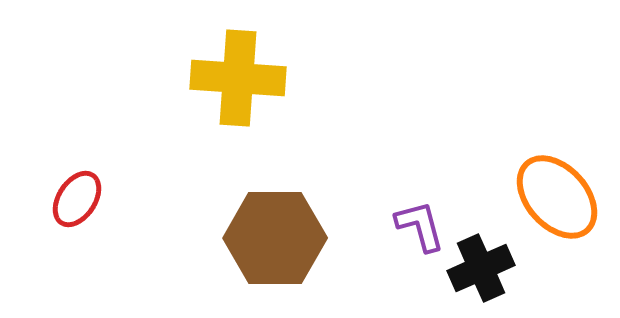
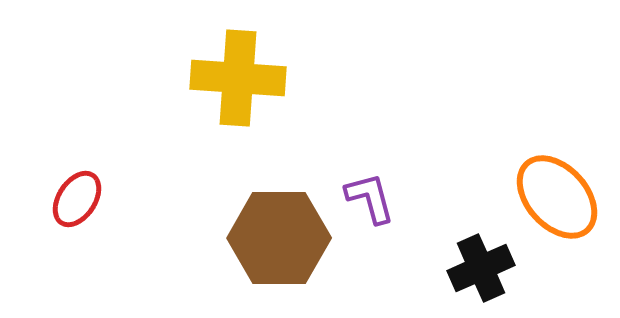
purple L-shape: moved 50 px left, 28 px up
brown hexagon: moved 4 px right
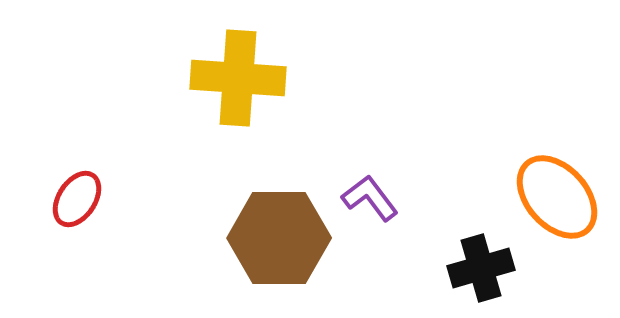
purple L-shape: rotated 22 degrees counterclockwise
black cross: rotated 8 degrees clockwise
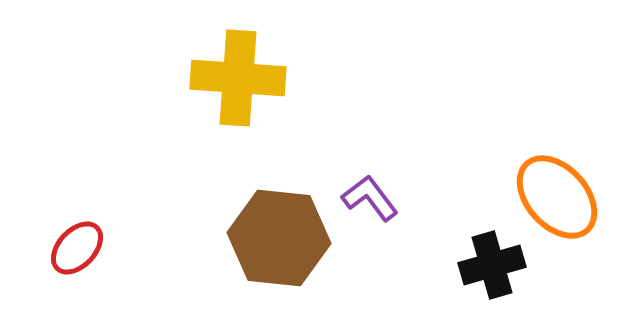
red ellipse: moved 49 px down; rotated 10 degrees clockwise
brown hexagon: rotated 6 degrees clockwise
black cross: moved 11 px right, 3 px up
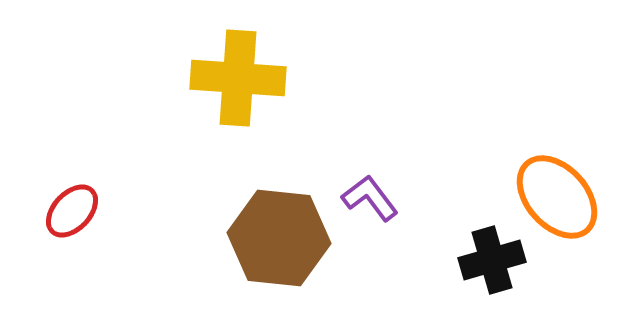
red ellipse: moved 5 px left, 37 px up
black cross: moved 5 px up
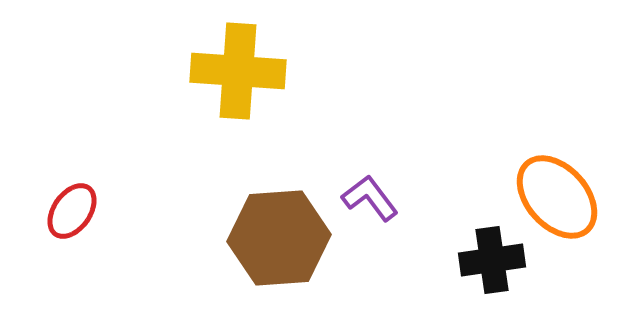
yellow cross: moved 7 px up
red ellipse: rotated 8 degrees counterclockwise
brown hexagon: rotated 10 degrees counterclockwise
black cross: rotated 8 degrees clockwise
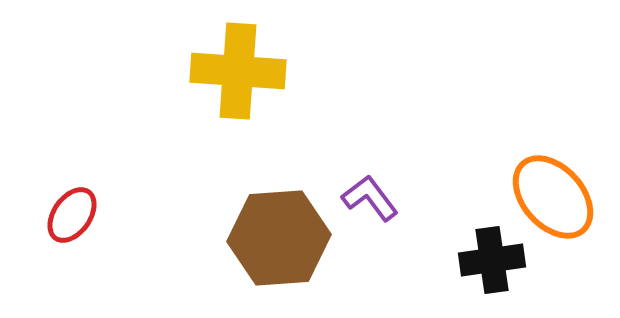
orange ellipse: moved 4 px left
red ellipse: moved 4 px down
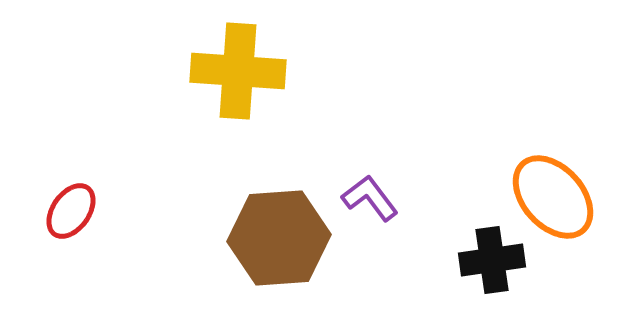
red ellipse: moved 1 px left, 4 px up
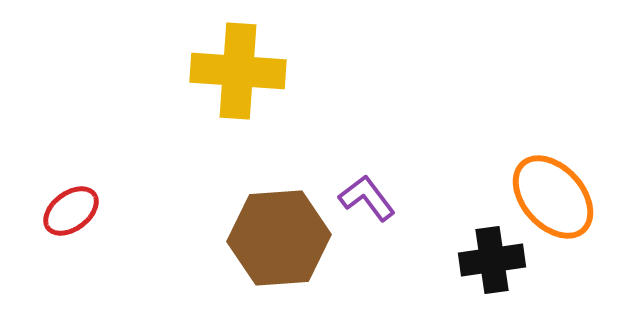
purple L-shape: moved 3 px left
red ellipse: rotated 18 degrees clockwise
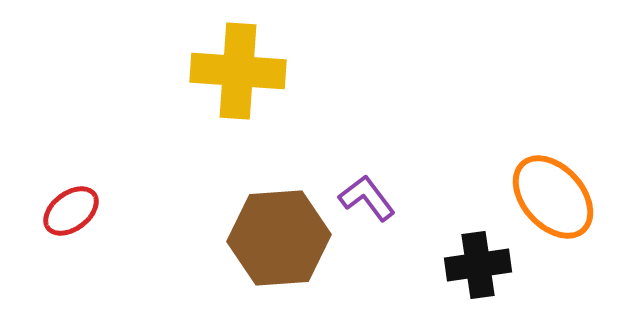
black cross: moved 14 px left, 5 px down
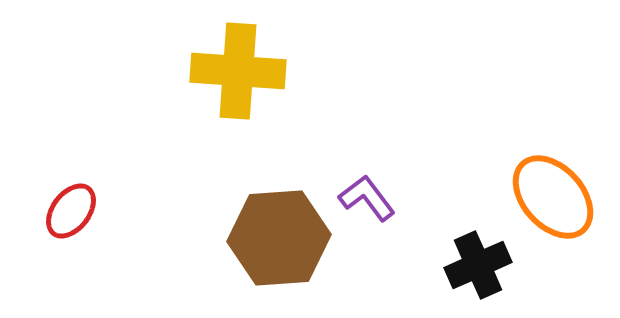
red ellipse: rotated 16 degrees counterclockwise
black cross: rotated 16 degrees counterclockwise
